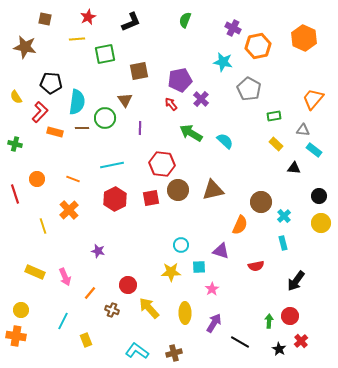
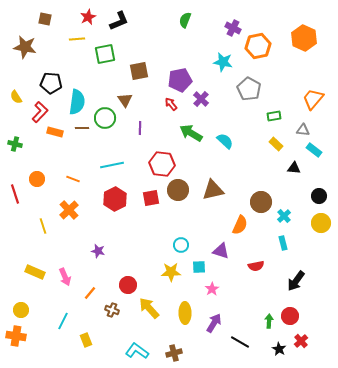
black L-shape at (131, 22): moved 12 px left, 1 px up
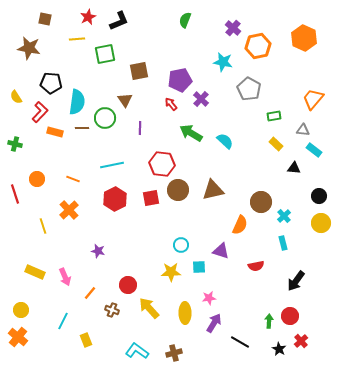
purple cross at (233, 28): rotated 14 degrees clockwise
brown star at (25, 47): moved 4 px right, 1 px down
pink star at (212, 289): moved 3 px left, 9 px down; rotated 24 degrees clockwise
orange cross at (16, 336): moved 2 px right, 1 px down; rotated 30 degrees clockwise
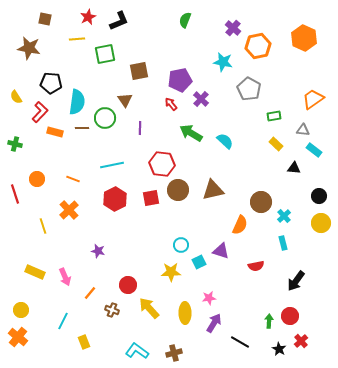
orange trapezoid at (313, 99): rotated 15 degrees clockwise
cyan square at (199, 267): moved 5 px up; rotated 24 degrees counterclockwise
yellow rectangle at (86, 340): moved 2 px left, 2 px down
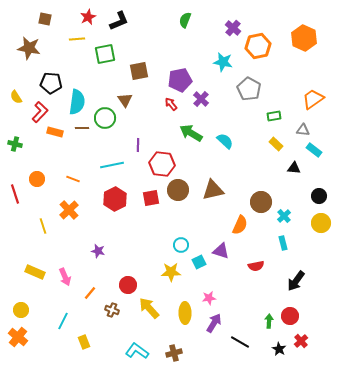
purple line at (140, 128): moved 2 px left, 17 px down
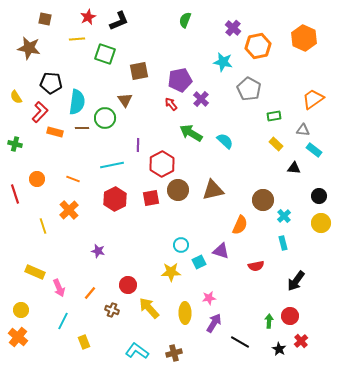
green square at (105, 54): rotated 30 degrees clockwise
red hexagon at (162, 164): rotated 25 degrees clockwise
brown circle at (261, 202): moved 2 px right, 2 px up
pink arrow at (65, 277): moved 6 px left, 11 px down
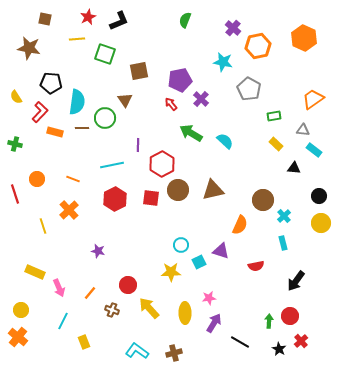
red square at (151, 198): rotated 18 degrees clockwise
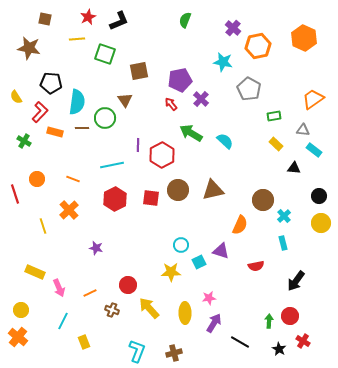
green cross at (15, 144): moved 9 px right, 3 px up; rotated 16 degrees clockwise
red hexagon at (162, 164): moved 9 px up
purple star at (98, 251): moved 2 px left, 3 px up
orange line at (90, 293): rotated 24 degrees clockwise
red cross at (301, 341): moved 2 px right; rotated 16 degrees counterclockwise
cyan L-shape at (137, 351): rotated 75 degrees clockwise
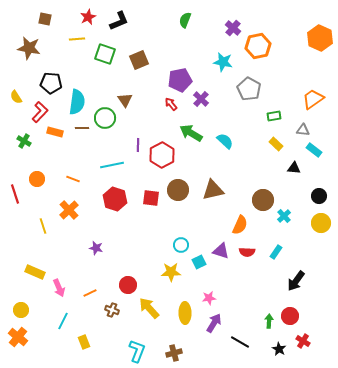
orange hexagon at (304, 38): moved 16 px right
brown square at (139, 71): moved 11 px up; rotated 12 degrees counterclockwise
red hexagon at (115, 199): rotated 15 degrees counterclockwise
cyan rectangle at (283, 243): moved 7 px left, 9 px down; rotated 48 degrees clockwise
red semicircle at (256, 266): moved 9 px left, 14 px up; rotated 14 degrees clockwise
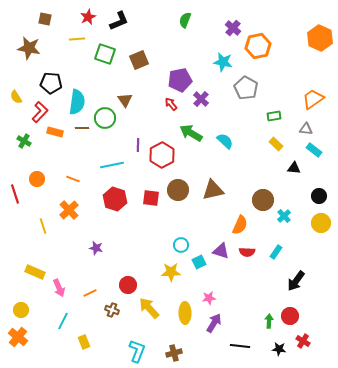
gray pentagon at (249, 89): moved 3 px left, 1 px up
gray triangle at (303, 130): moved 3 px right, 1 px up
black line at (240, 342): moved 4 px down; rotated 24 degrees counterclockwise
black star at (279, 349): rotated 24 degrees counterclockwise
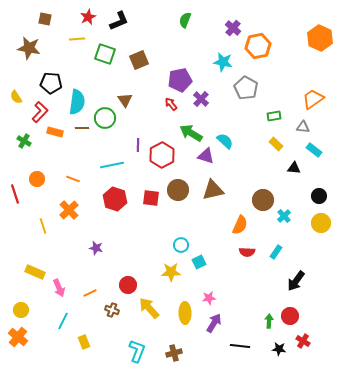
gray triangle at (306, 129): moved 3 px left, 2 px up
purple triangle at (221, 251): moved 15 px left, 95 px up
